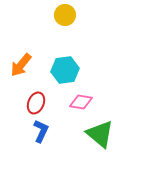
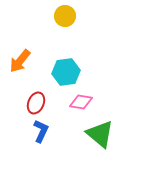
yellow circle: moved 1 px down
orange arrow: moved 1 px left, 4 px up
cyan hexagon: moved 1 px right, 2 px down
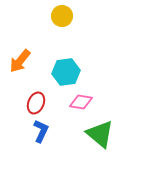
yellow circle: moved 3 px left
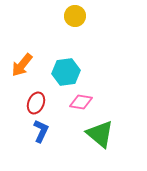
yellow circle: moved 13 px right
orange arrow: moved 2 px right, 4 px down
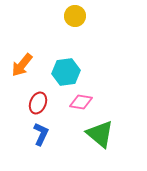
red ellipse: moved 2 px right
blue L-shape: moved 3 px down
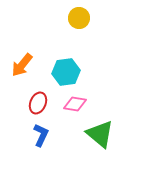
yellow circle: moved 4 px right, 2 px down
pink diamond: moved 6 px left, 2 px down
blue L-shape: moved 1 px down
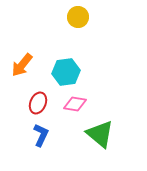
yellow circle: moved 1 px left, 1 px up
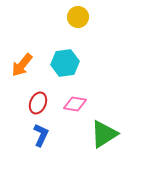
cyan hexagon: moved 1 px left, 9 px up
green triangle: moved 4 px right; rotated 48 degrees clockwise
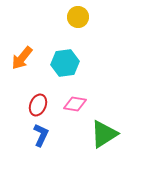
orange arrow: moved 7 px up
red ellipse: moved 2 px down
